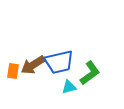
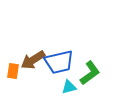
brown arrow: moved 5 px up
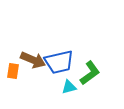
brown arrow: rotated 125 degrees counterclockwise
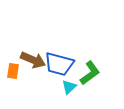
blue trapezoid: moved 2 px down; rotated 28 degrees clockwise
cyan triangle: rotated 28 degrees counterclockwise
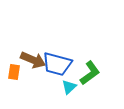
blue trapezoid: moved 2 px left
orange rectangle: moved 1 px right, 1 px down
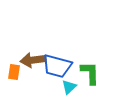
brown arrow: rotated 150 degrees clockwise
blue trapezoid: moved 2 px down
green L-shape: rotated 55 degrees counterclockwise
